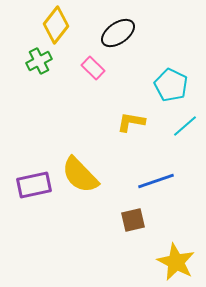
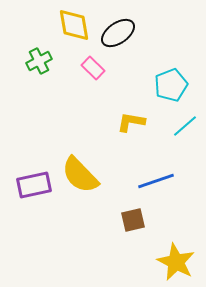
yellow diamond: moved 18 px right; rotated 48 degrees counterclockwise
cyan pentagon: rotated 24 degrees clockwise
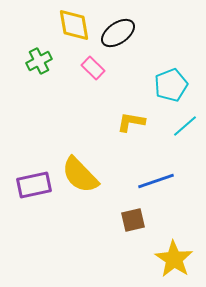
yellow star: moved 2 px left, 3 px up; rotated 6 degrees clockwise
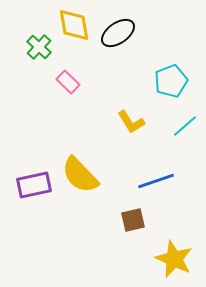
green cross: moved 14 px up; rotated 20 degrees counterclockwise
pink rectangle: moved 25 px left, 14 px down
cyan pentagon: moved 4 px up
yellow L-shape: rotated 132 degrees counterclockwise
yellow star: rotated 9 degrees counterclockwise
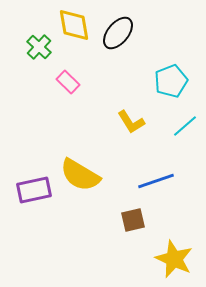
black ellipse: rotated 16 degrees counterclockwise
yellow semicircle: rotated 15 degrees counterclockwise
purple rectangle: moved 5 px down
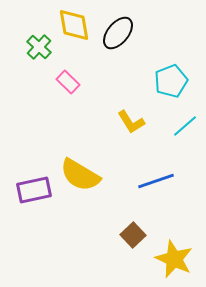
brown square: moved 15 px down; rotated 30 degrees counterclockwise
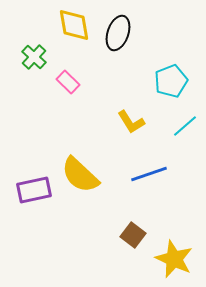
black ellipse: rotated 20 degrees counterclockwise
green cross: moved 5 px left, 10 px down
yellow semicircle: rotated 12 degrees clockwise
blue line: moved 7 px left, 7 px up
brown square: rotated 10 degrees counterclockwise
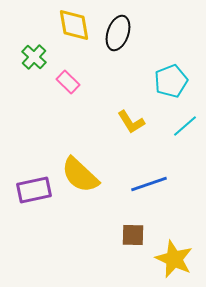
blue line: moved 10 px down
brown square: rotated 35 degrees counterclockwise
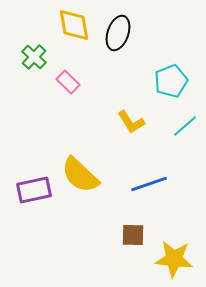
yellow star: rotated 18 degrees counterclockwise
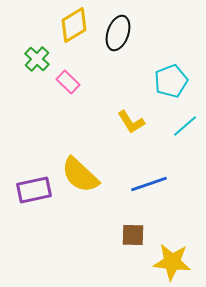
yellow diamond: rotated 69 degrees clockwise
green cross: moved 3 px right, 2 px down
yellow star: moved 2 px left, 3 px down
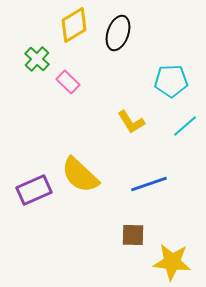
cyan pentagon: rotated 20 degrees clockwise
purple rectangle: rotated 12 degrees counterclockwise
